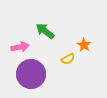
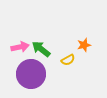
green arrow: moved 4 px left, 18 px down
orange star: rotated 24 degrees clockwise
yellow semicircle: moved 1 px down
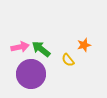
yellow semicircle: rotated 80 degrees clockwise
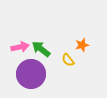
orange star: moved 2 px left
